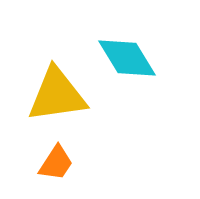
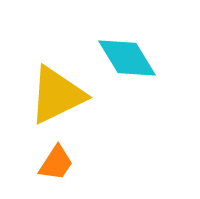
yellow triangle: rotated 18 degrees counterclockwise
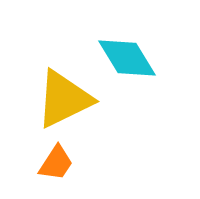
yellow triangle: moved 7 px right, 4 px down
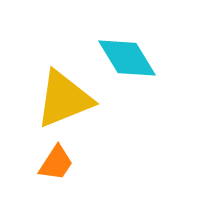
yellow triangle: rotated 4 degrees clockwise
